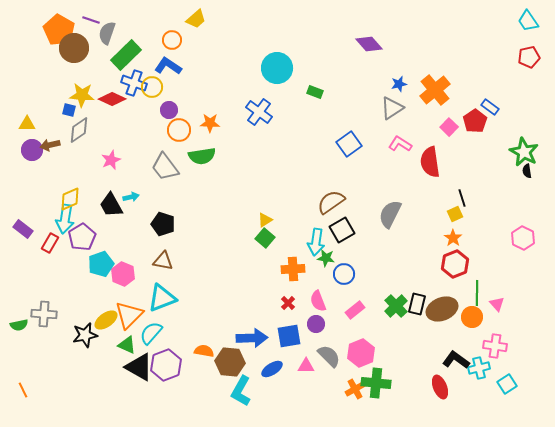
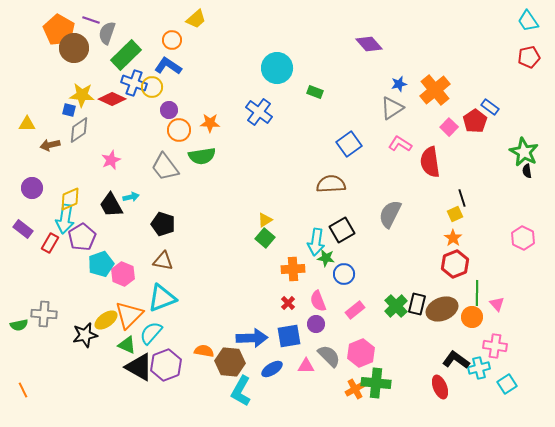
purple circle at (32, 150): moved 38 px down
brown semicircle at (331, 202): moved 18 px up; rotated 32 degrees clockwise
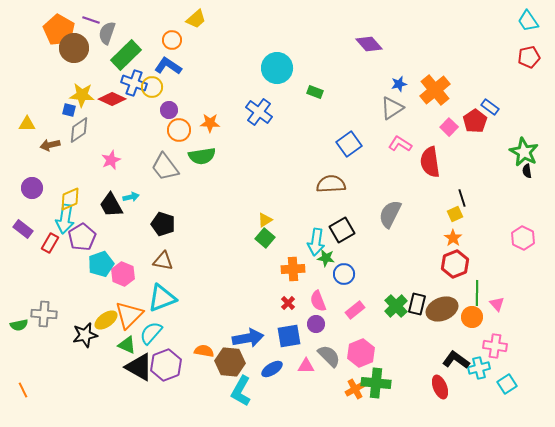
blue arrow at (252, 338): moved 4 px left; rotated 8 degrees counterclockwise
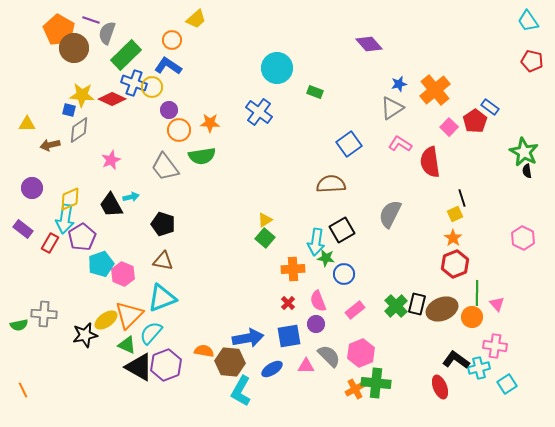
red pentagon at (529, 57): moved 3 px right, 4 px down; rotated 25 degrees clockwise
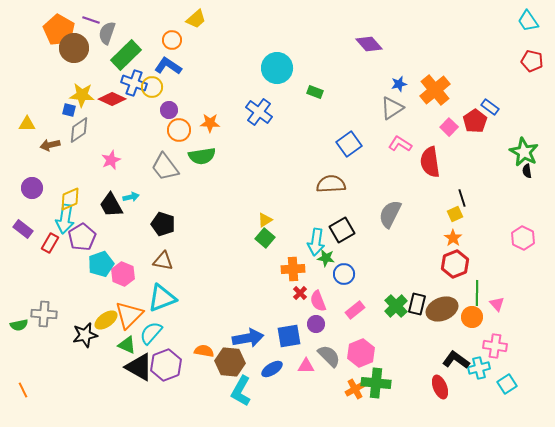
red cross at (288, 303): moved 12 px right, 10 px up
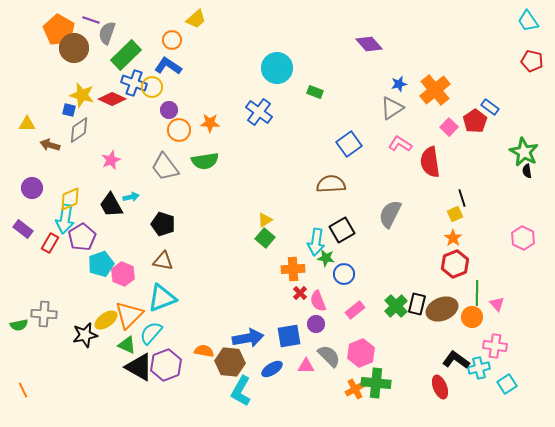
yellow star at (82, 95): rotated 10 degrees clockwise
brown arrow at (50, 145): rotated 30 degrees clockwise
green semicircle at (202, 156): moved 3 px right, 5 px down
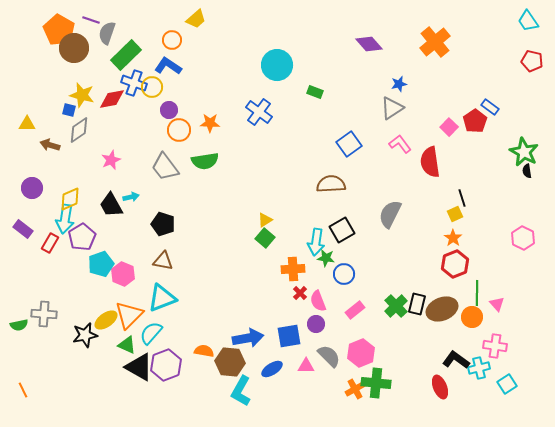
cyan circle at (277, 68): moved 3 px up
orange cross at (435, 90): moved 48 px up
red diamond at (112, 99): rotated 36 degrees counterclockwise
pink L-shape at (400, 144): rotated 20 degrees clockwise
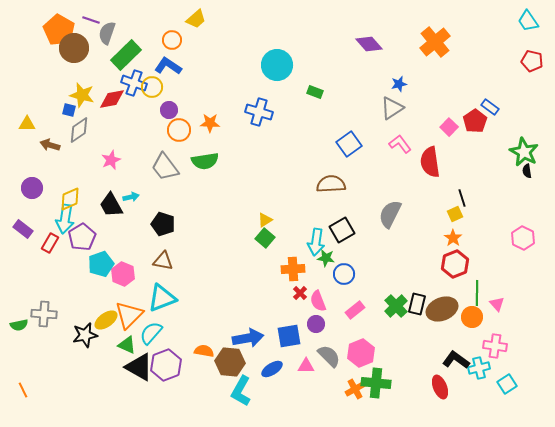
blue cross at (259, 112): rotated 20 degrees counterclockwise
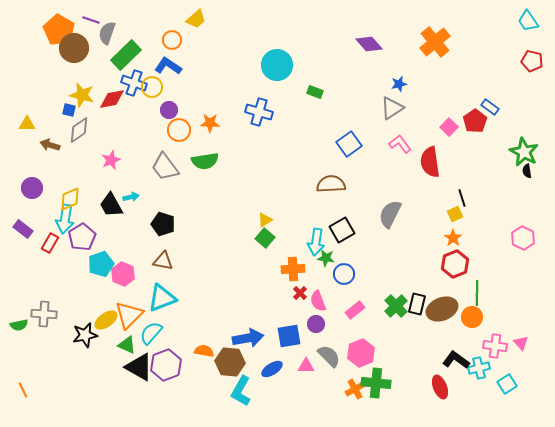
pink triangle at (497, 304): moved 24 px right, 39 px down
